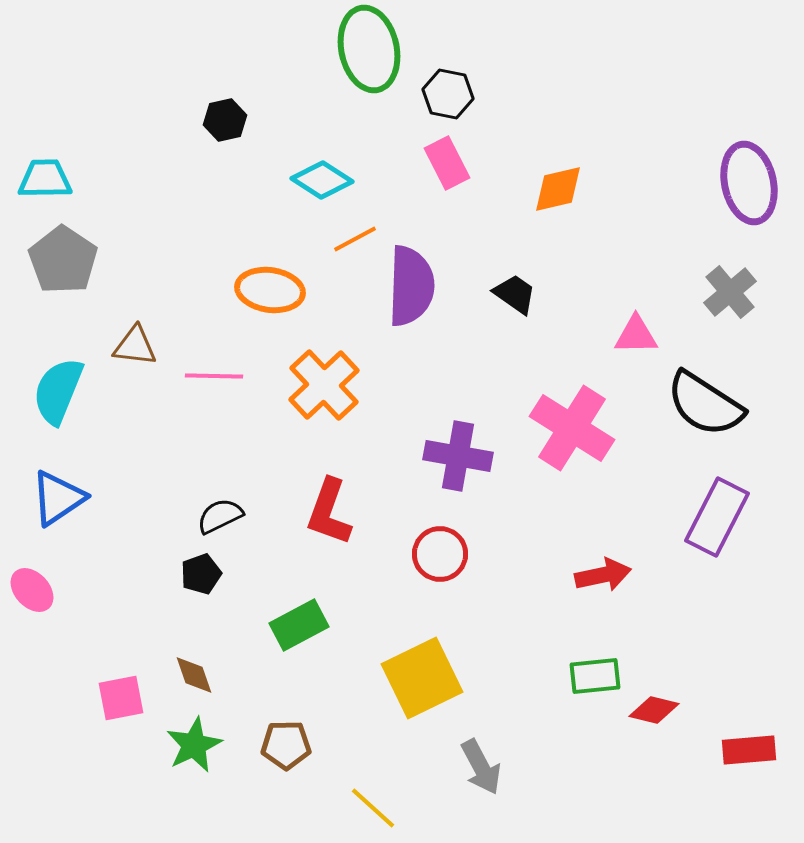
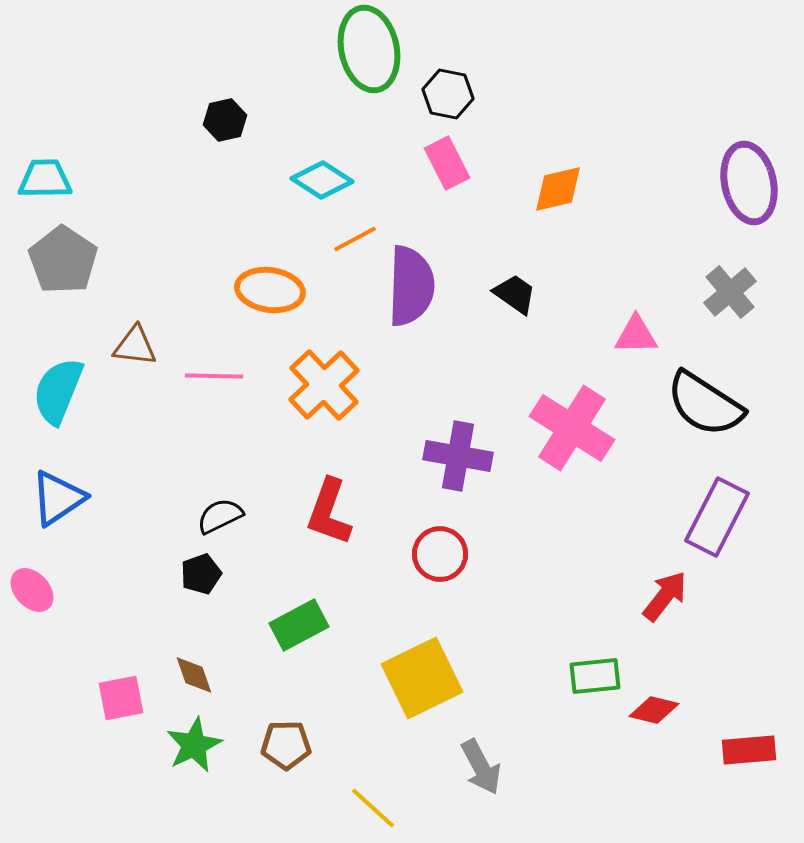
red arrow at (603, 575): moved 62 px right, 21 px down; rotated 40 degrees counterclockwise
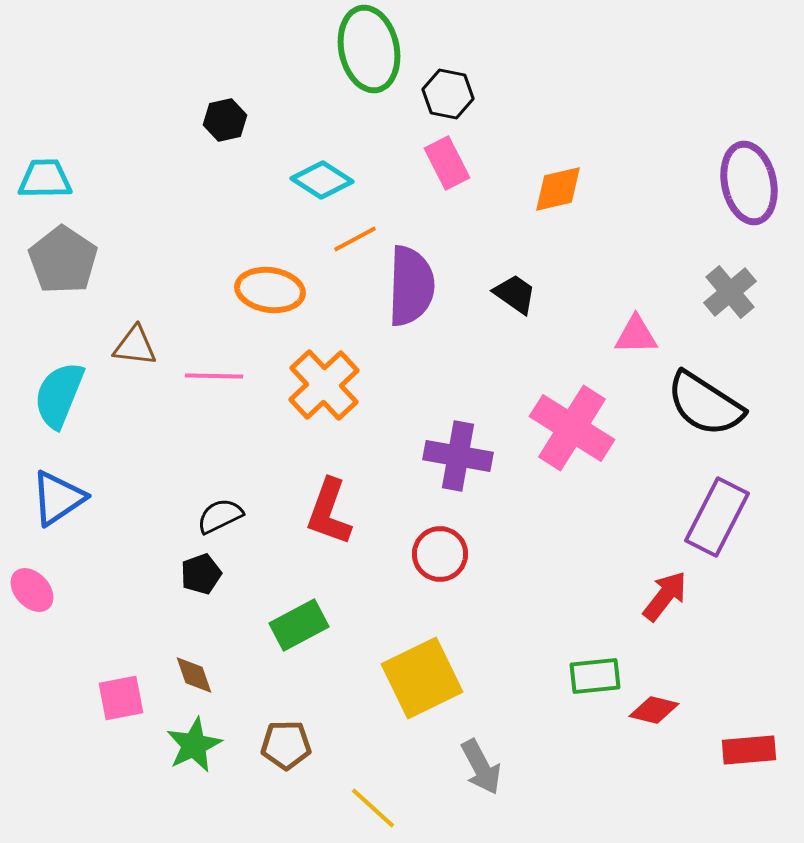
cyan semicircle at (58, 391): moved 1 px right, 4 px down
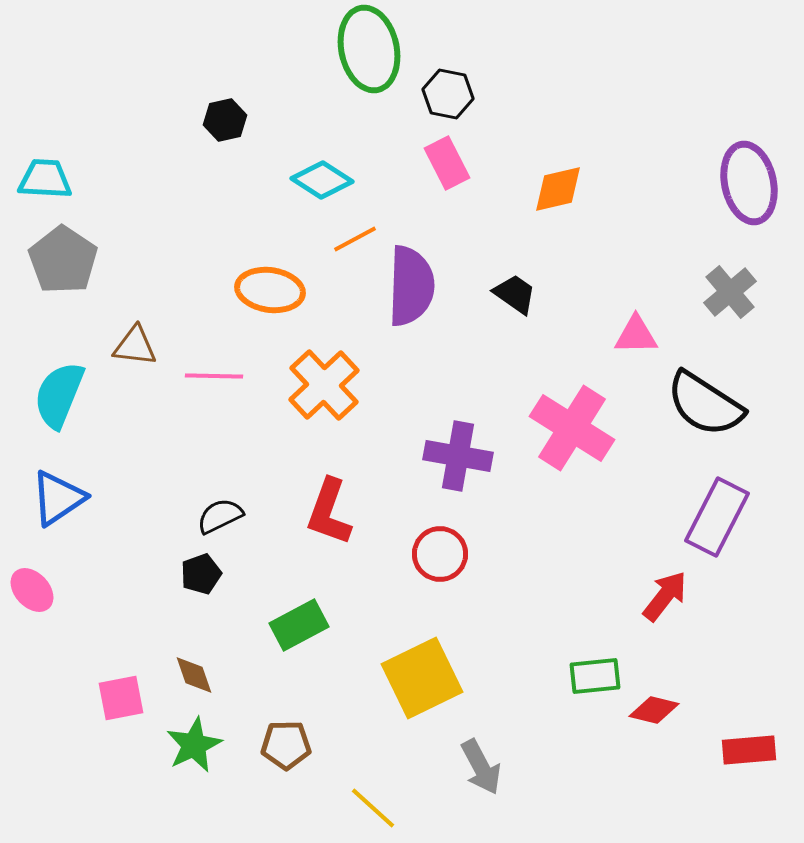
cyan trapezoid at (45, 179): rotated 4 degrees clockwise
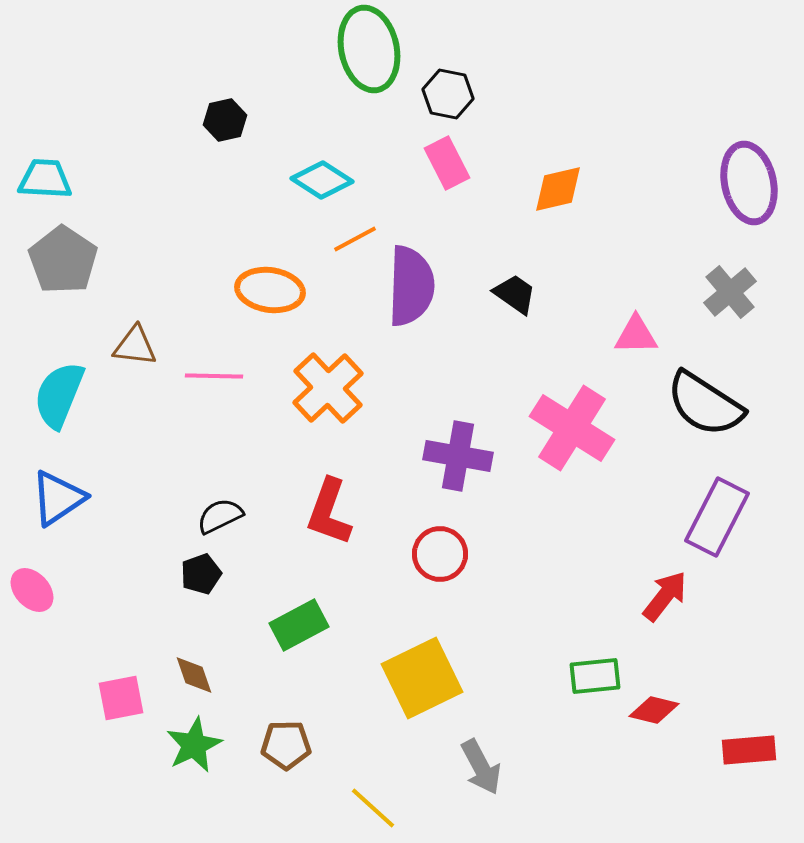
orange cross at (324, 385): moved 4 px right, 3 px down
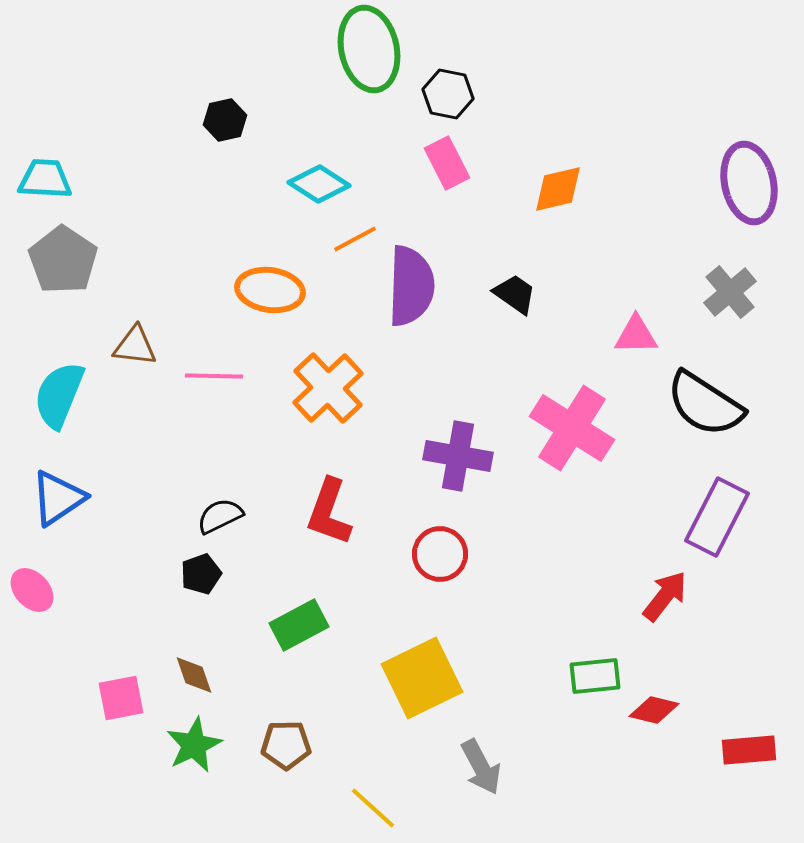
cyan diamond at (322, 180): moved 3 px left, 4 px down
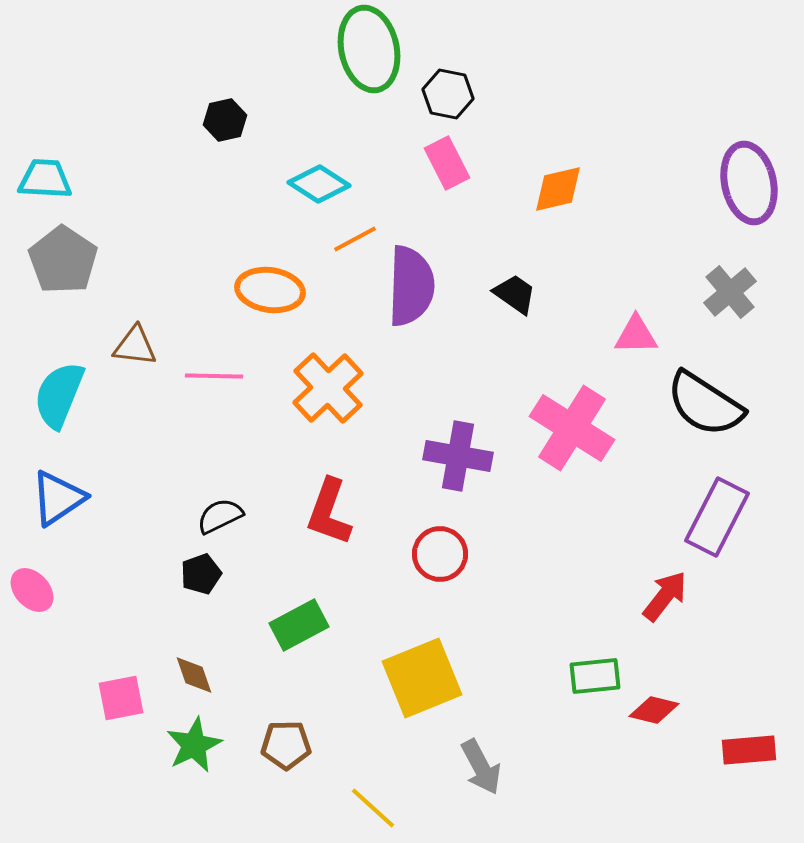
yellow square at (422, 678): rotated 4 degrees clockwise
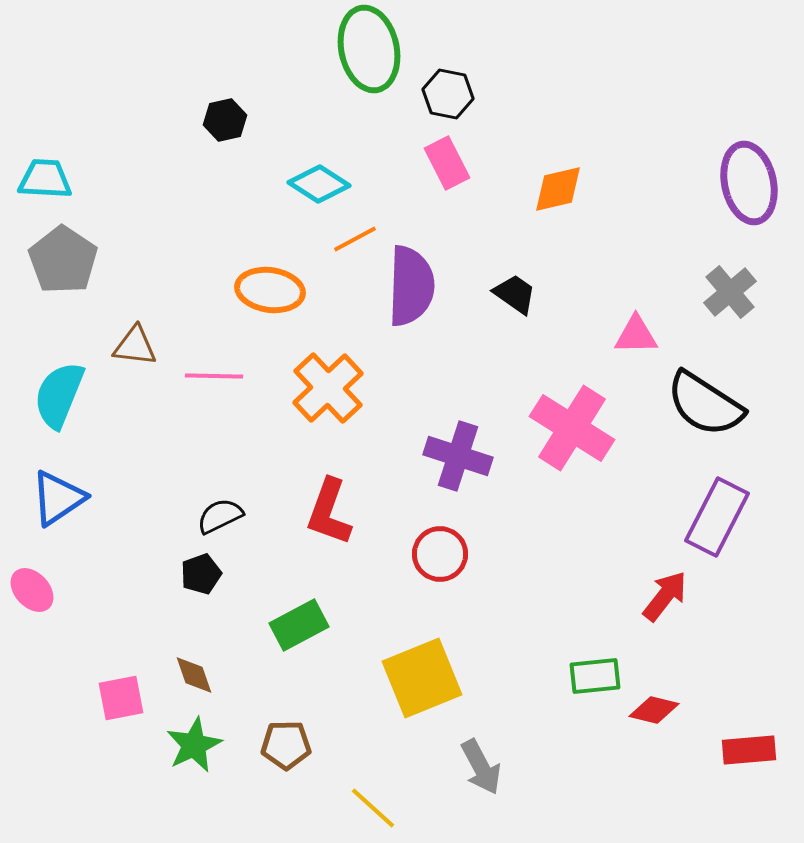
purple cross at (458, 456): rotated 8 degrees clockwise
